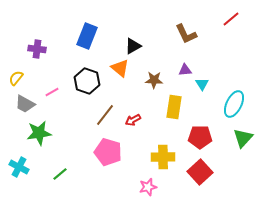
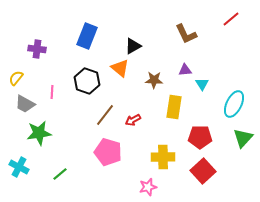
pink line: rotated 56 degrees counterclockwise
red square: moved 3 px right, 1 px up
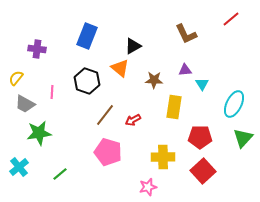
cyan cross: rotated 24 degrees clockwise
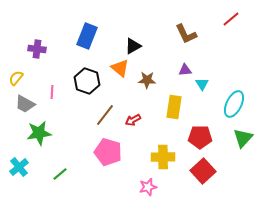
brown star: moved 7 px left
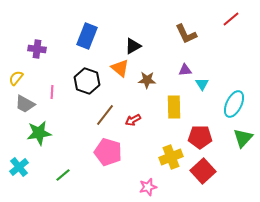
yellow rectangle: rotated 10 degrees counterclockwise
yellow cross: moved 8 px right; rotated 20 degrees counterclockwise
green line: moved 3 px right, 1 px down
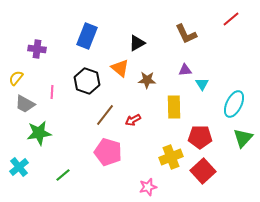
black triangle: moved 4 px right, 3 px up
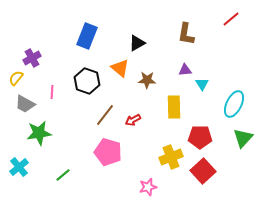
brown L-shape: rotated 35 degrees clockwise
purple cross: moved 5 px left, 9 px down; rotated 36 degrees counterclockwise
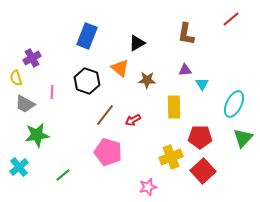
yellow semicircle: rotated 56 degrees counterclockwise
green star: moved 2 px left, 2 px down
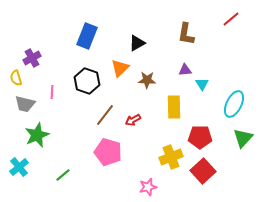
orange triangle: rotated 36 degrees clockwise
gray trapezoid: rotated 15 degrees counterclockwise
green star: rotated 15 degrees counterclockwise
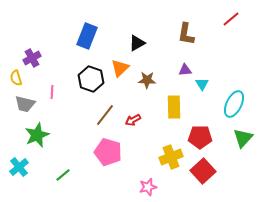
black hexagon: moved 4 px right, 2 px up
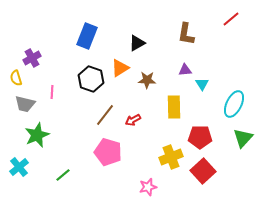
orange triangle: rotated 12 degrees clockwise
